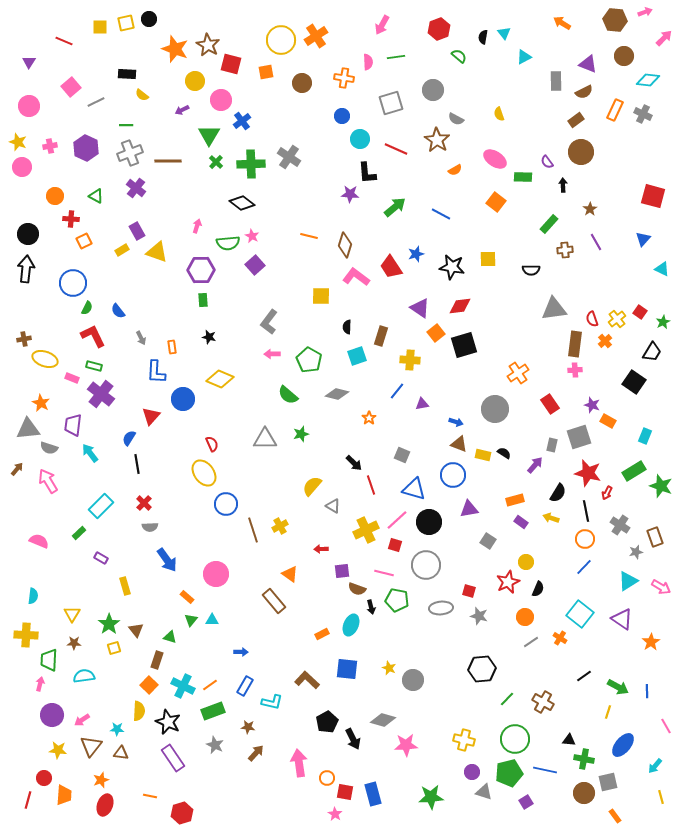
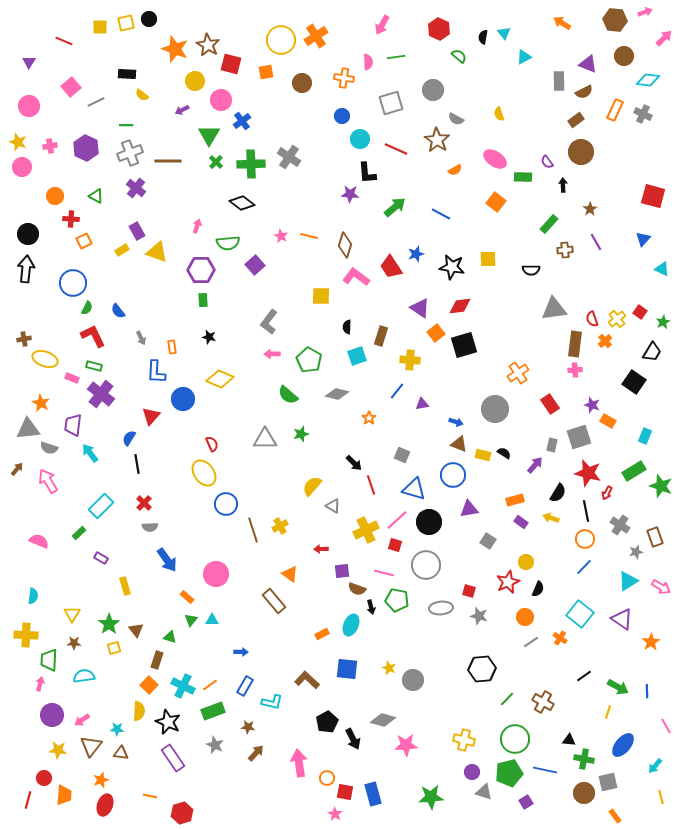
red hexagon at (439, 29): rotated 15 degrees counterclockwise
gray rectangle at (556, 81): moved 3 px right
pink star at (252, 236): moved 29 px right
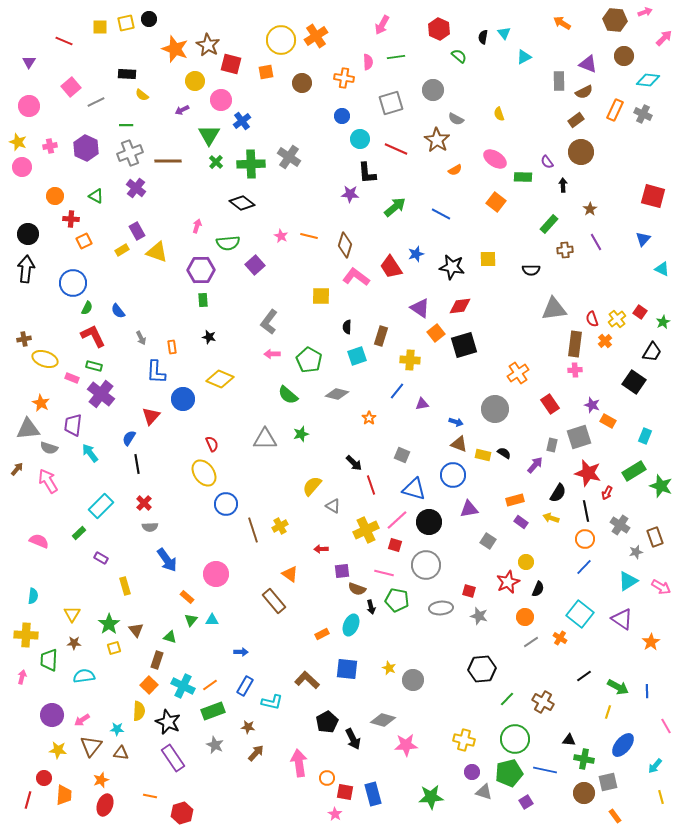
pink arrow at (40, 684): moved 18 px left, 7 px up
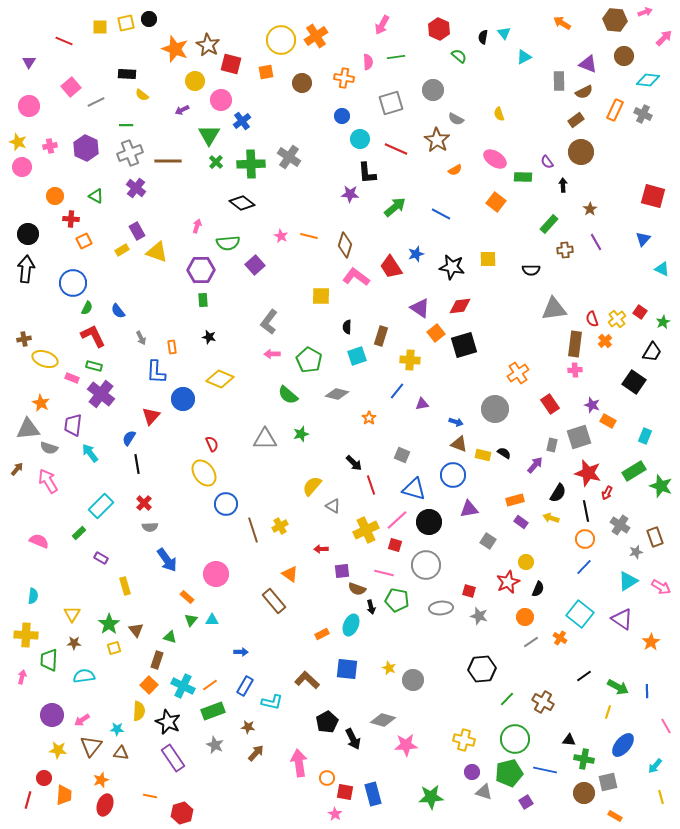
orange rectangle at (615, 816): rotated 24 degrees counterclockwise
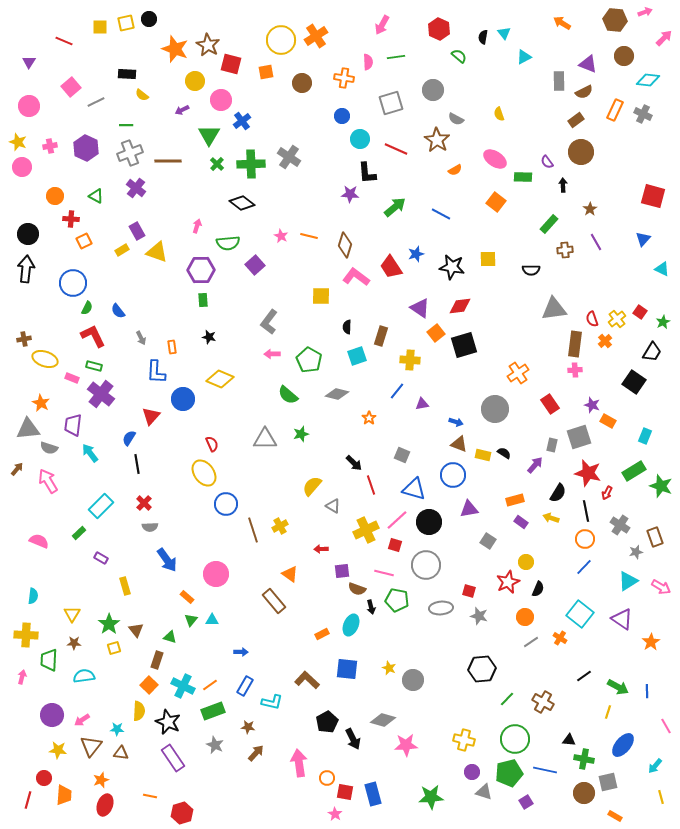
green cross at (216, 162): moved 1 px right, 2 px down
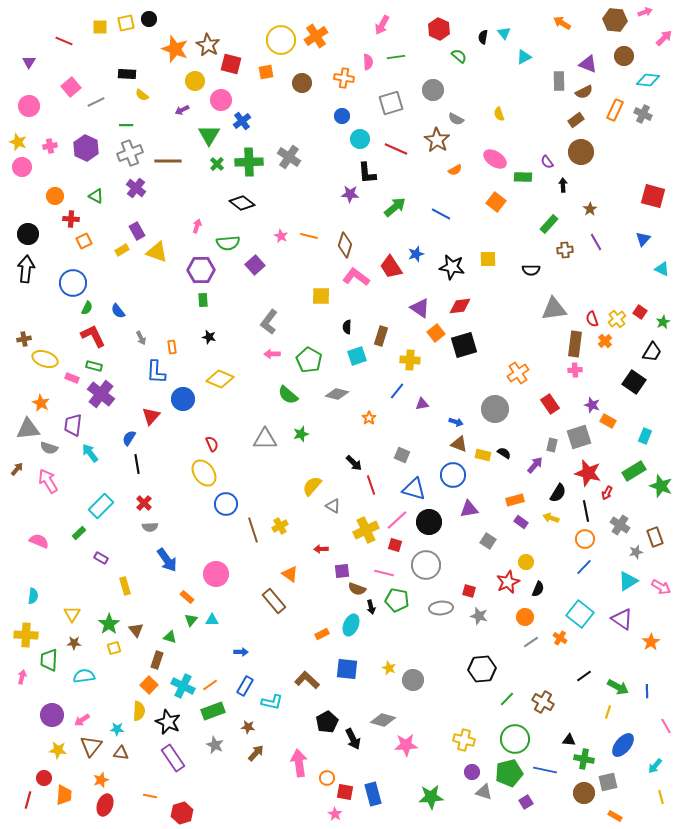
green cross at (251, 164): moved 2 px left, 2 px up
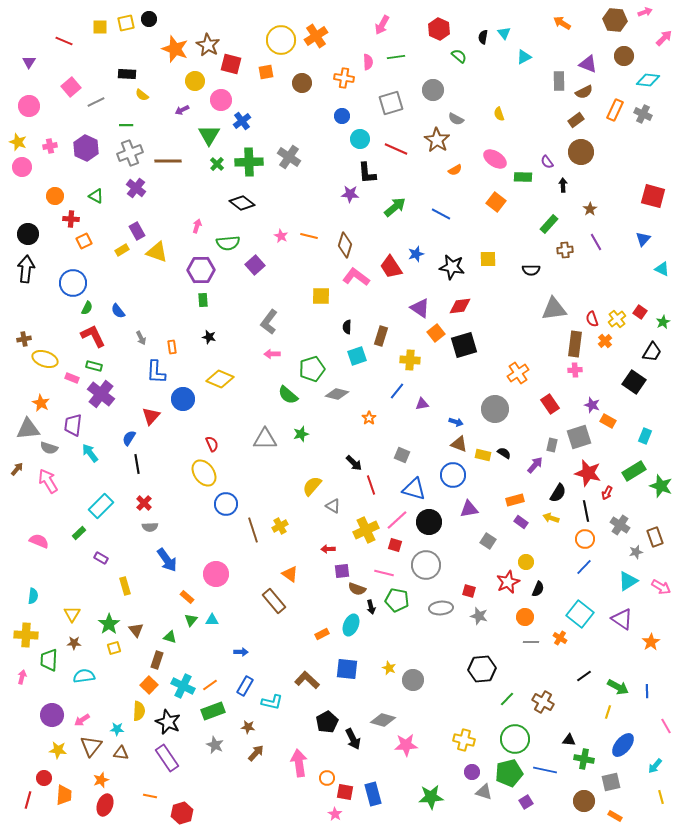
green pentagon at (309, 360): moved 3 px right, 9 px down; rotated 25 degrees clockwise
red arrow at (321, 549): moved 7 px right
gray line at (531, 642): rotated 35 degrees clockwise
purple rectangle at (173, 758): moved 6 px left
gray square at (608, 782): moved 3 px right
brown circle at (584, 793): moved 8 px down
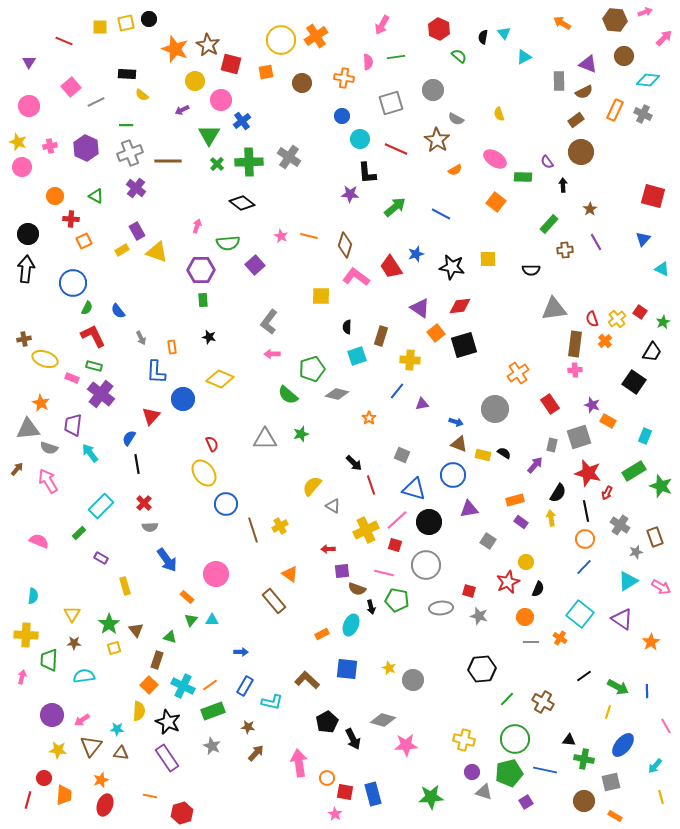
yellow arrow at (551, 518): rotated 63 degrees clockwise
gray star at (215, 745): moved 3 px left, 1 px down
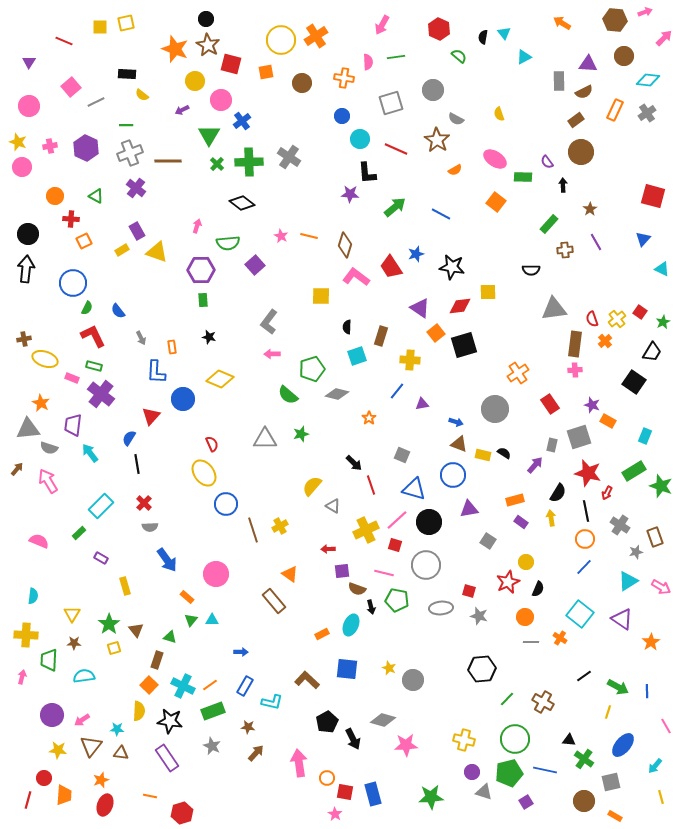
black circle at (149, 19): moved 57 px right
purple triangle at (588, 64): rotated 18 degrees counterclockwise
gray cross at (643, 114): moved 4 px right, 1 px up; rotated 30 degrees clockwise
yellow square at (488, 259): moved 33 px down
black star at (168, 722): moved 2 px right, 1 px up; rotated 15 degrees counterclockwise
green cross at (584, 759): rotated 24 degrees clockwise
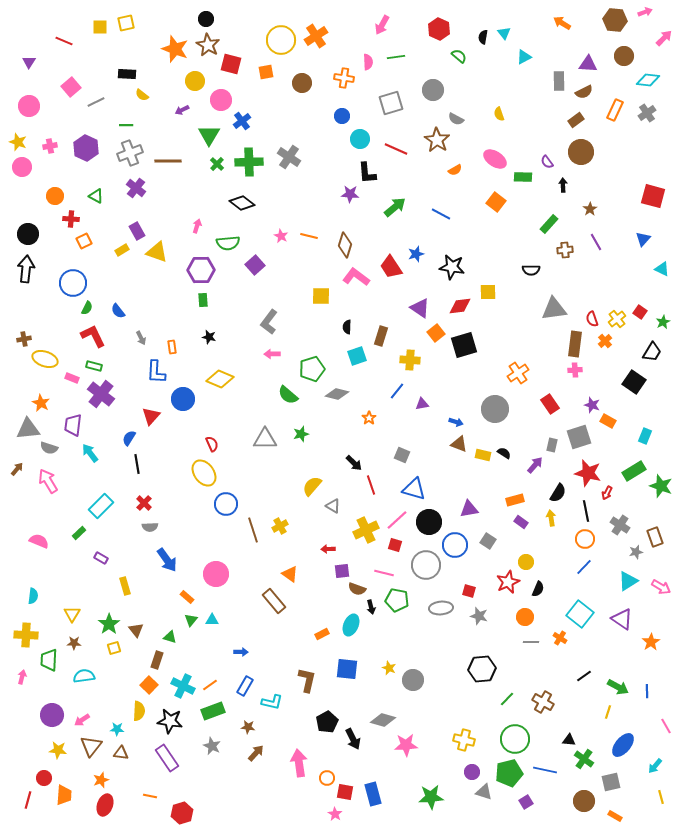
blue circle at (453, 475): moved 2 px right, 70 px down
brown L-shape at (307, 680): rotated 60 degrees clockwise
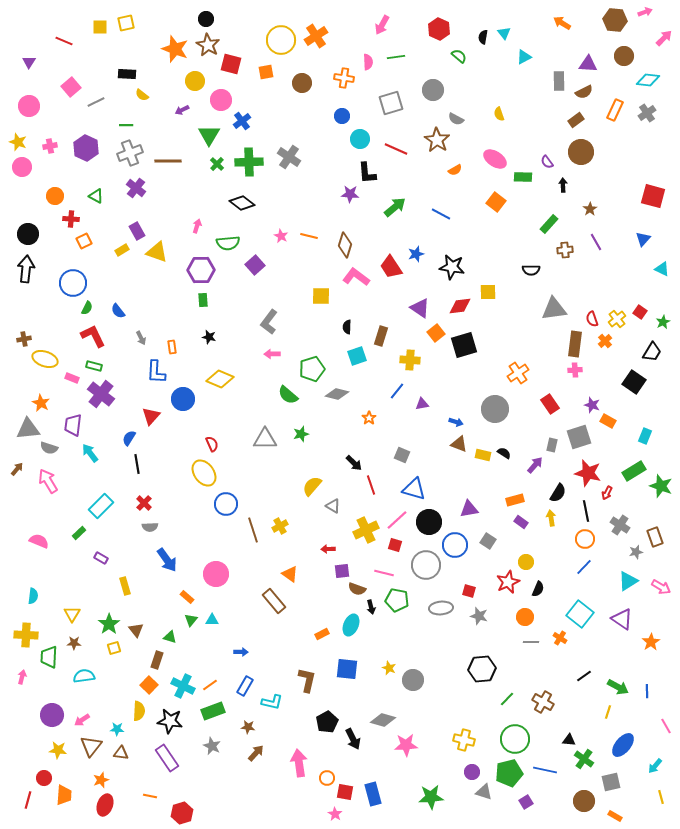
green trapezoid at (49, 660): moved 3 px up
